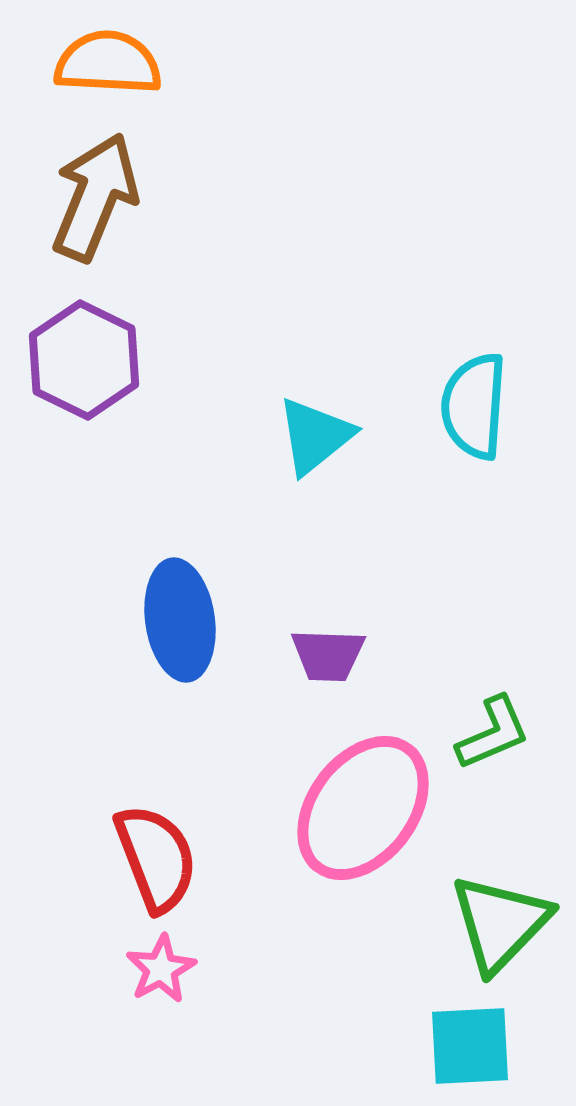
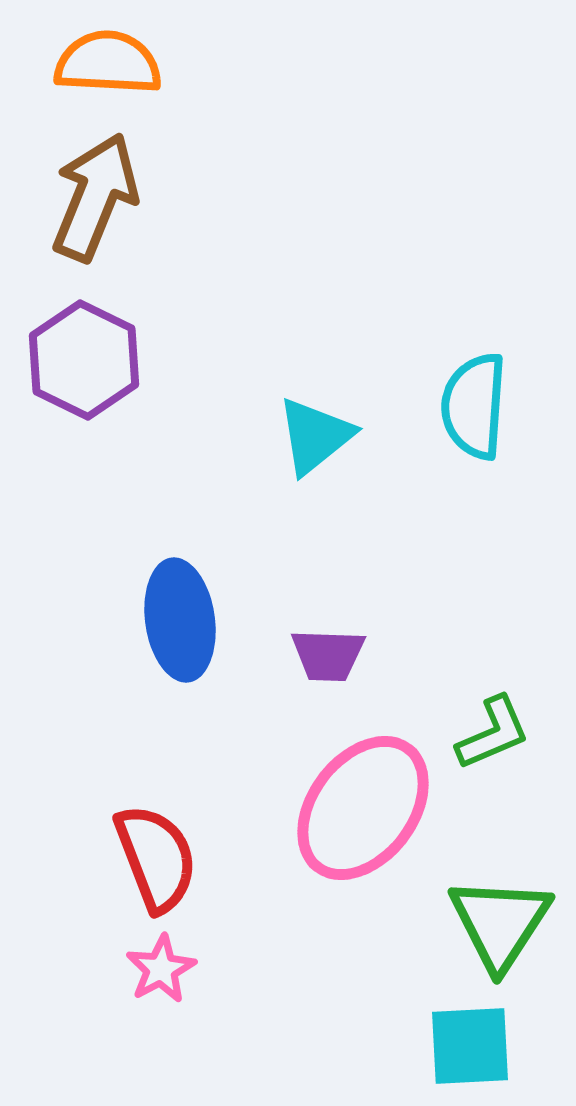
green triangle: rotated 11 degrees counterclockwise
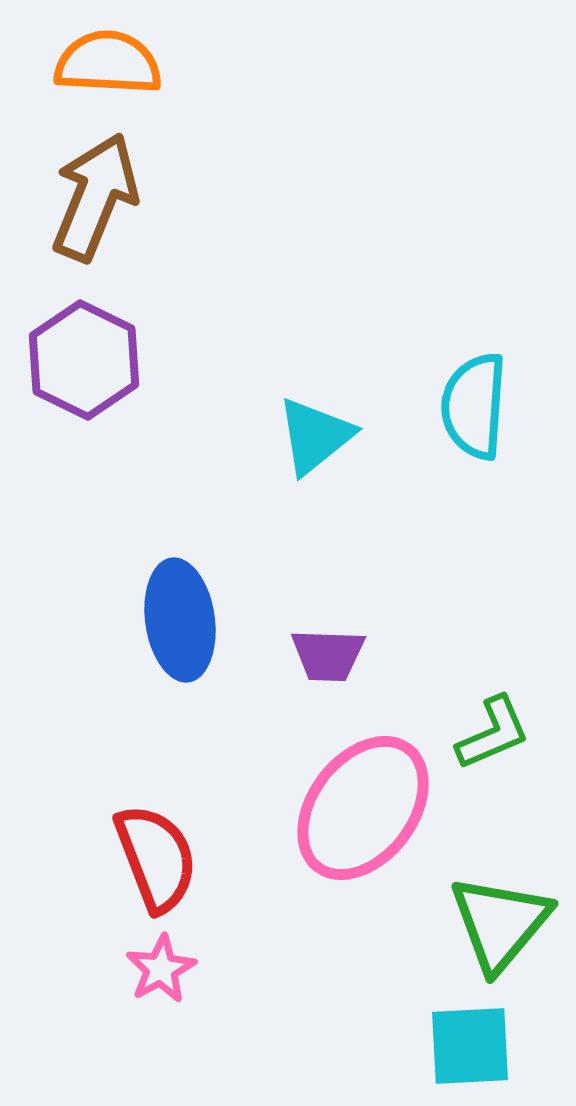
green triangle: rotated 7 degrees clockwise
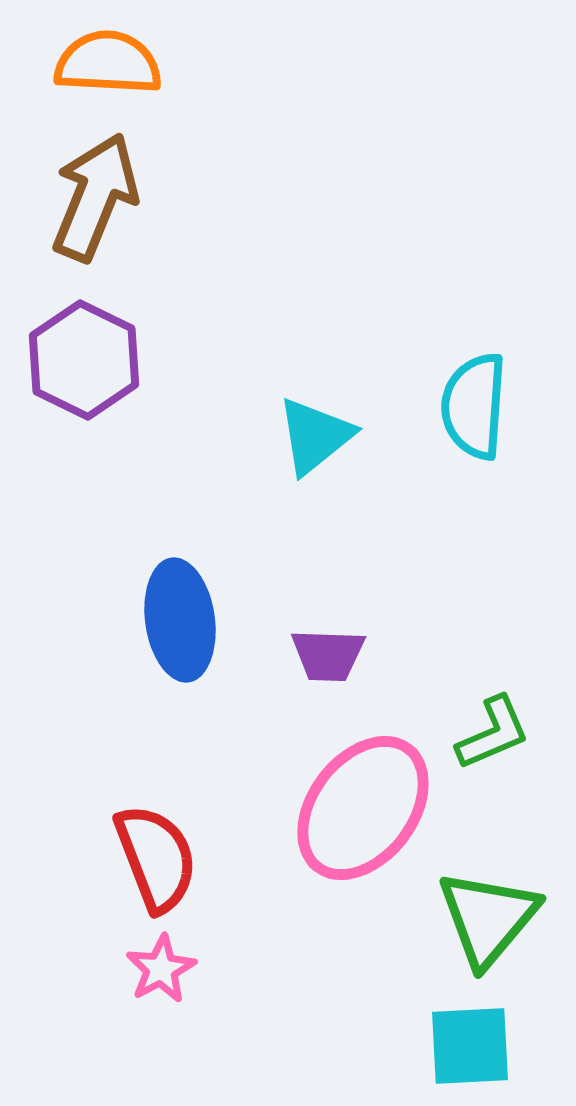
green triangle: moved 12 px left, 5 px up
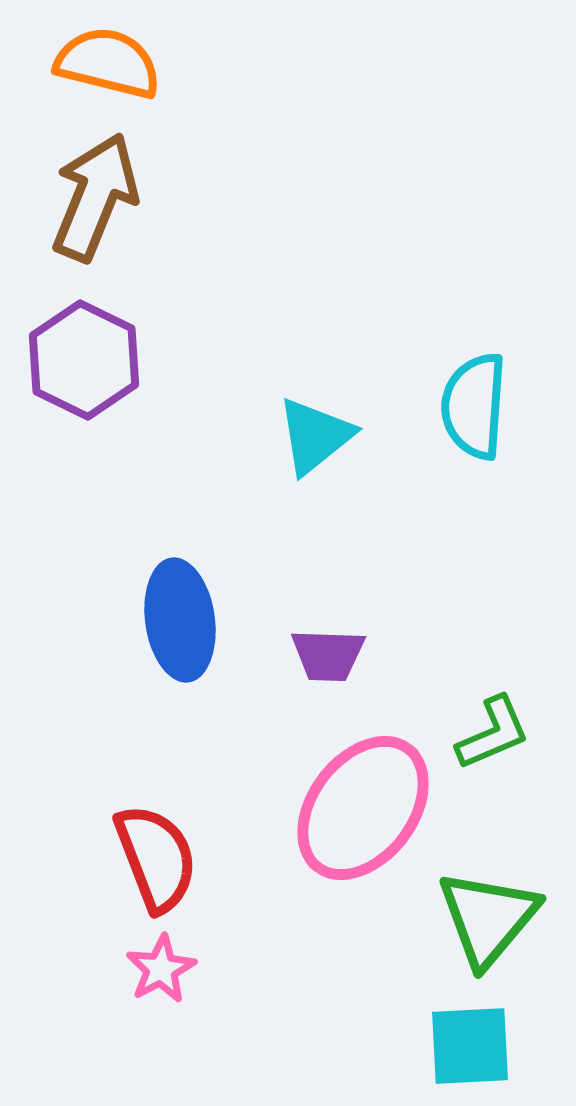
orange semicircle: rotated 11 degrees clockwise
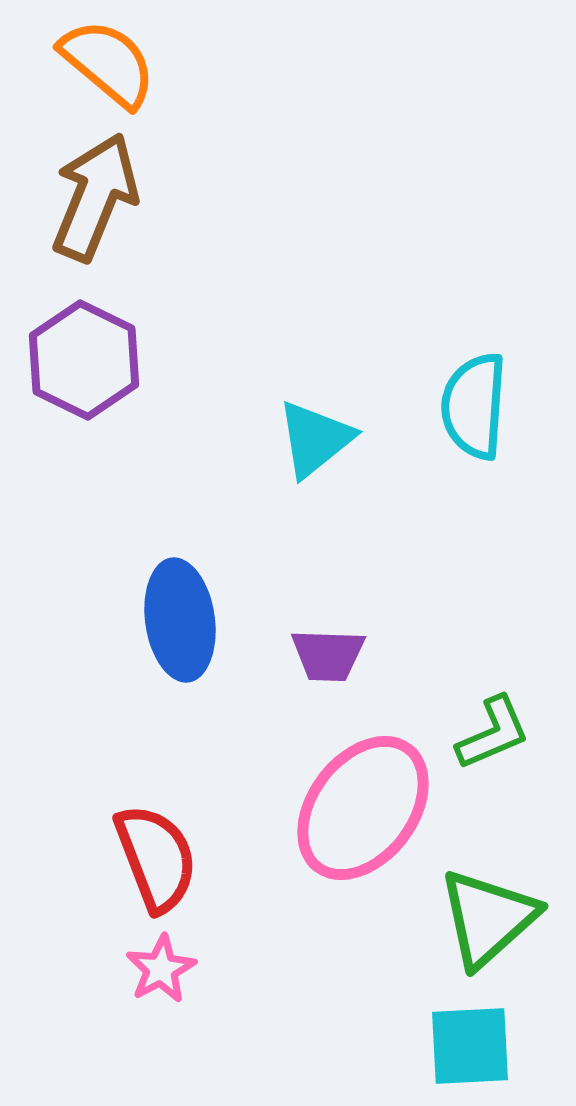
orange semicircle: rotated 26 degrees clockwise
cyan triangle: moved 3 px down
green triangle: rotated 8 degrees clockwise
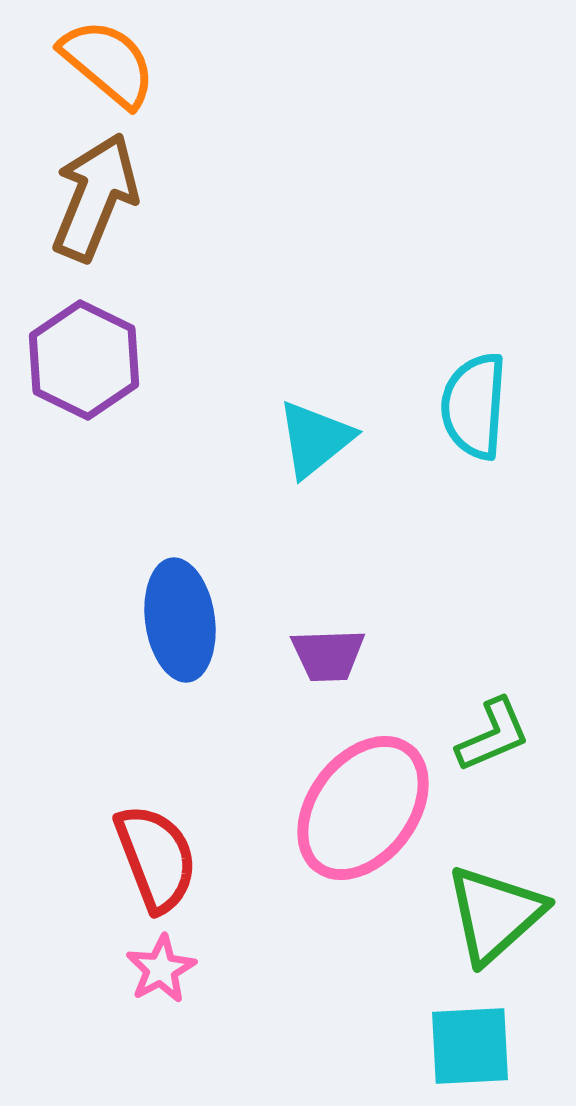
purple trapezoid: rotated 4 degrees counterclockwise
green L-shape: moved 2 px down
green triangle: moved 7 px right, 4 px up
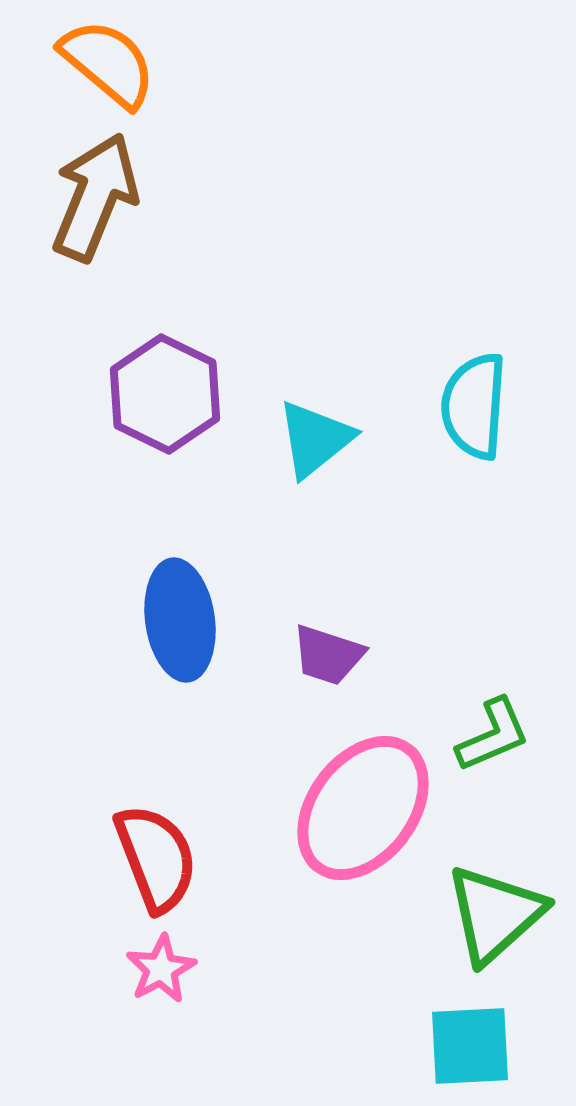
purple hexagon: moved 81 px right, 34 px down
purple trapezoid: rotated 20 degrees clockwise
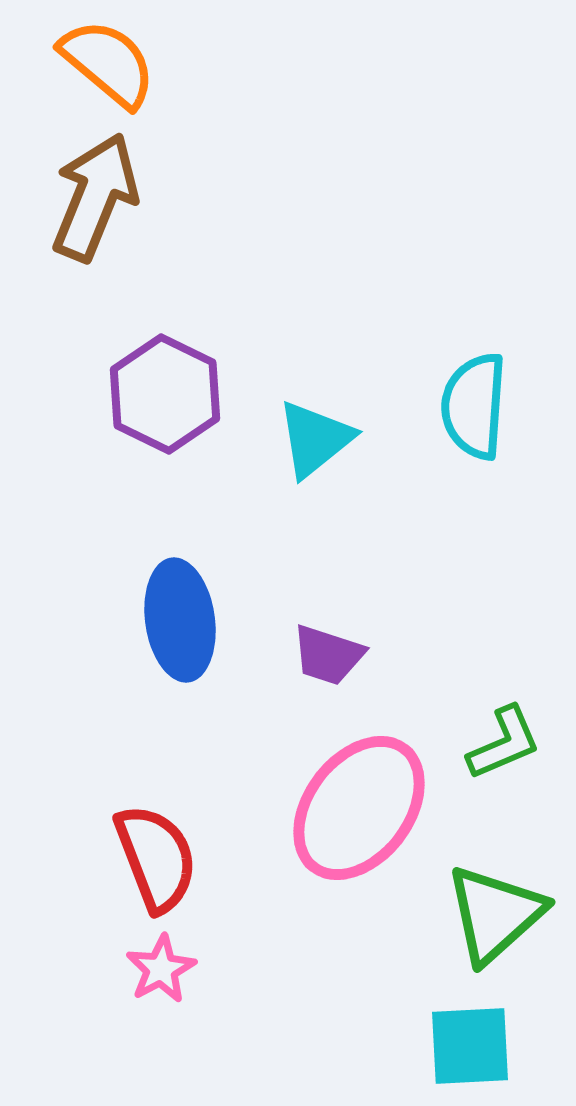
green L-shape: moved 11 px right, 8 px down
pink ellipse: moved 4 px left
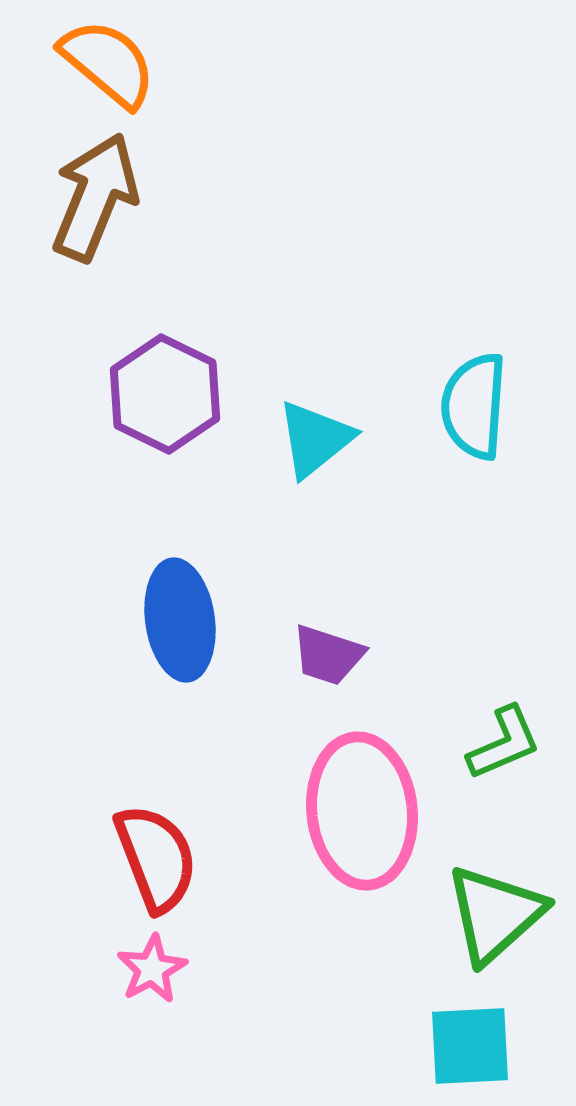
pink ellipse: moved 3 px right, 3 px down; rotated 43 degrees counterclockwise
pink star: moved 9 px left
